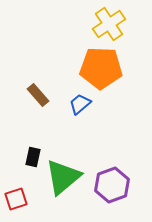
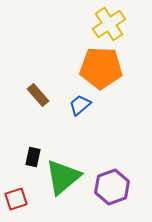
blue trapezoid: moved 1 px down
purple hexagon: moved 2 px down
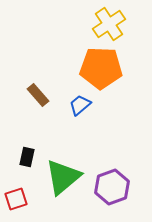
black rectangle: moved 6 px left
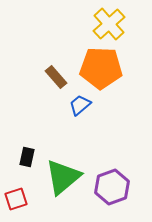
yellow cross: rotated 8 degrees counterclockwise
brown rectangle: moved 18 px right, 18 px up
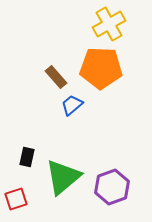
yellow cross: rotated 12 degrees clockwise
blue trapezoid: moved 8 px left
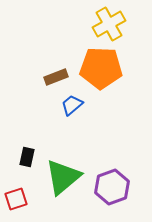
brown rectangle: rotated 70 degrees counterclockwise
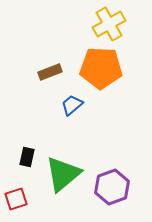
brown rectangle: moved 6 px left, 5 px up
green triangle: moved 3 px up
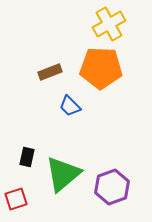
blue trapezoid: moved 2 px left, 1 px down; rotated 95 degrees counterclockwise
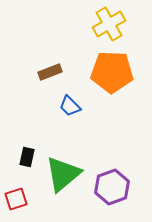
orange pentagon: moved 11 px right, 4 px down
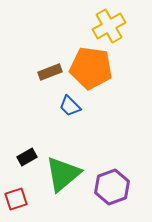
yellow cross: moved 2 px down
orange pentagon: moved 21 px left, 4 px up; rotated 6 degrees clockwise
black rectangle: rotated 48 degrees clockwise
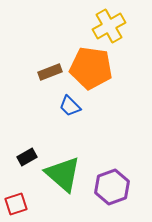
green triangle: rotated 39 degrees counterclockwise
red square: moved 5 px down
